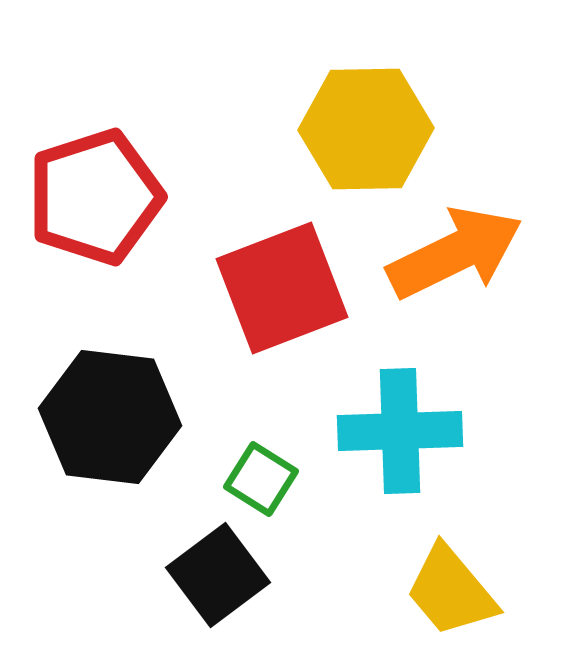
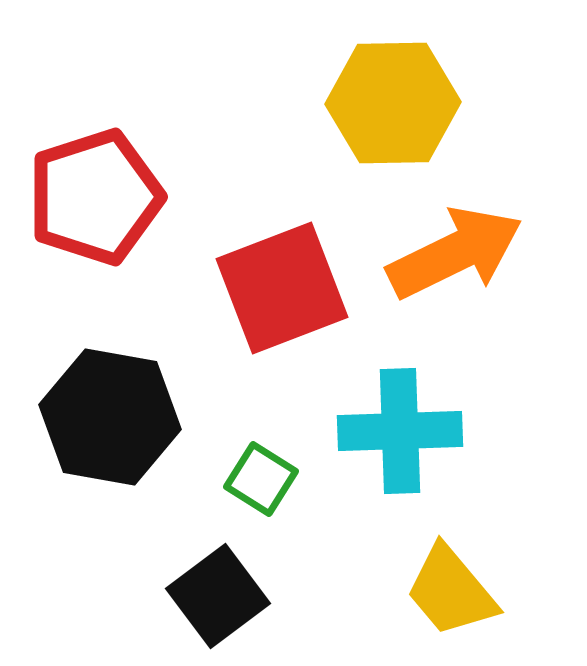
yellow hexagon: moved 27 px right, 26 px up
black hexagon: rotated 3 degrees clockwise
black square: moved 21 px down
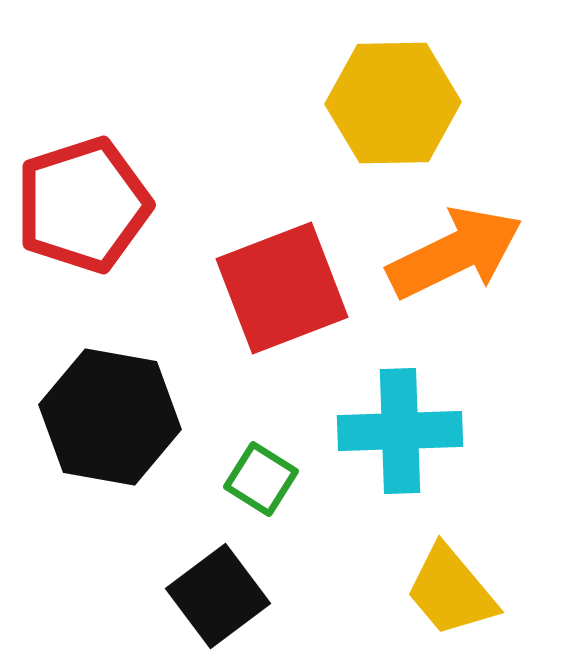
red pentagon: moved 12 px left, 8 px down
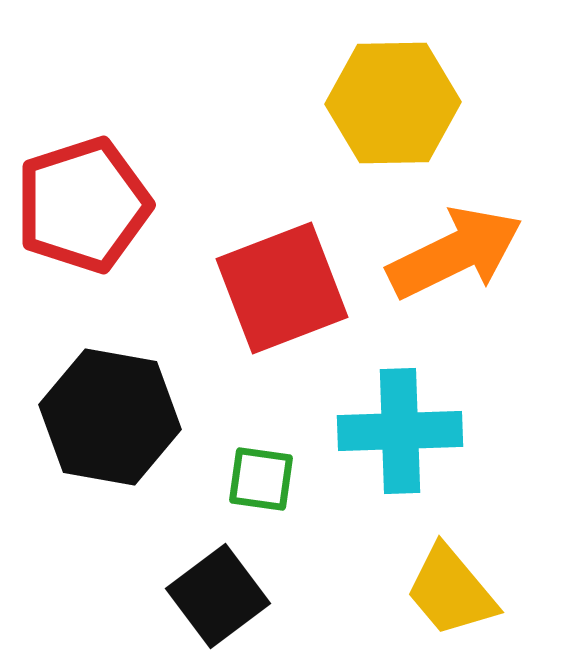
green square: rotated 24 degrees counterclockwise
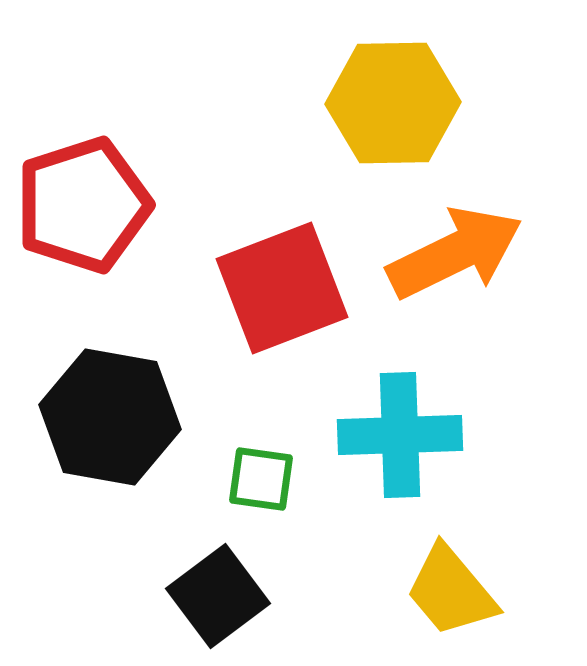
cyan cross: moved 4 px down
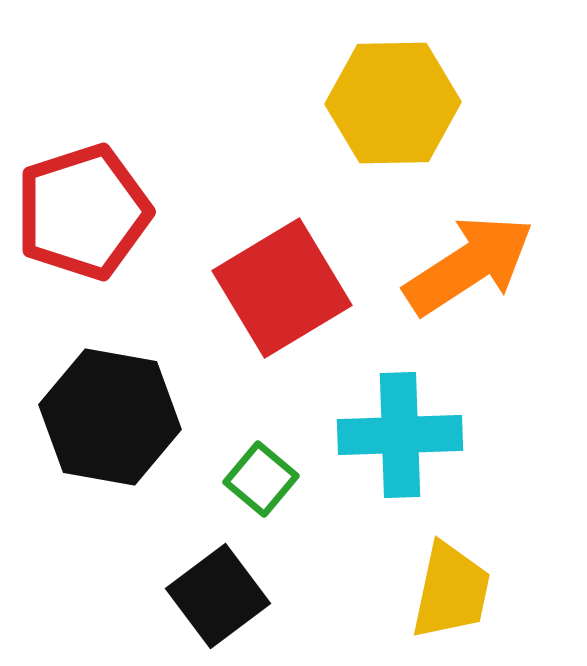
red pentagon: moved 7 px down
orange arrow: moved 14 px right, 12 px down; rotated 7 degrees counterclockwise
red square: rotated 10 degrees counterclockwise
green square: rotated 32 degrees clockwise
yellow trapezoid: rotated 128 degrees counterclockwise
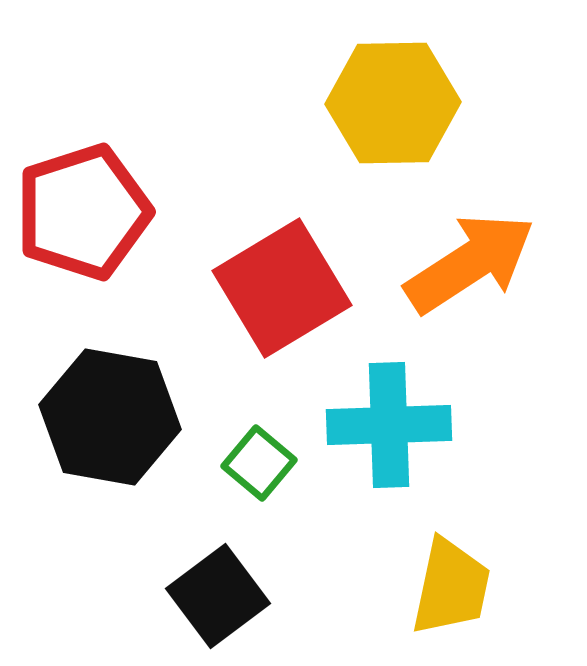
orange arrow: moved 1 px right, 2 px up
cyan cross: moved 11 px left, 10 px up
green square: moved 2 px left, 16 px up
yellow trapezoid: moved 4 px up
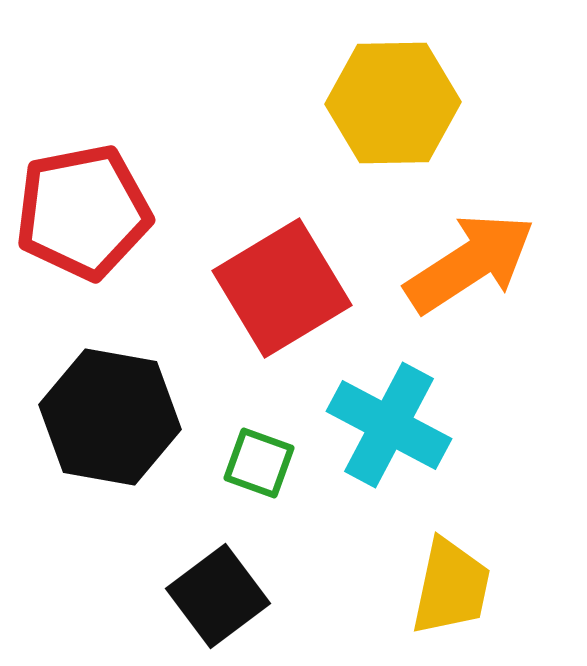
red pentagon: rotated 7 degrees clockwise
cyan cross: rotated 30 degrees clockwise
green square: rotated 20 degrees counterclockwise
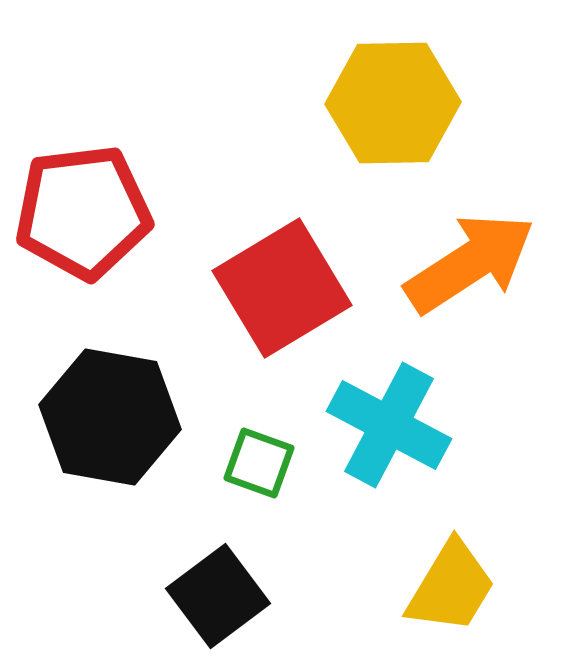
red pentagon: rotated 4 degrees clockwise
yellow trapezoid: rotated 19 degrees clockwise
